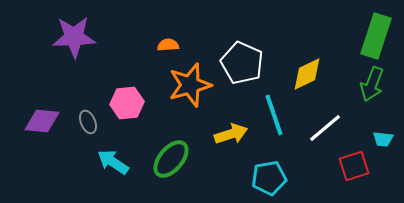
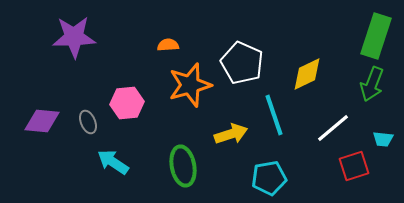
white line: moved 8 px right
green ellipse: moved 12 px right, 7 px down; rotated 51 degrees counterclockwise
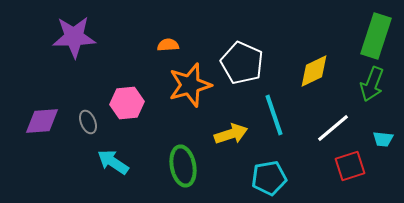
yellow diamond: moved 7 px right, 3 px up
purple diamond: rotated 9 degrees counterclockwise
red square: moved 4 px left
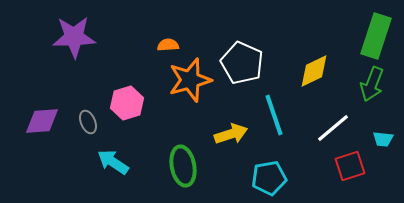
orange star: moved 5 px up
pink hexagon: rotated 12 degrees counterclockwise
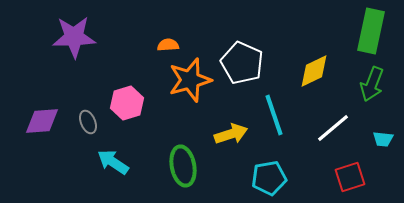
green rectangle: moved 5 px left, 5 px up; rotated 6 degrees counterclockwise
red square: moved 11 px down
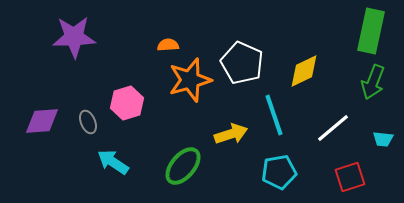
yellow diamond: moved 10 px left
green arrow: moved 1 px right, 2 px up
green ellipse: rotated 51 degrees clockwise
cyan pentagon: moved 10 px right, 6 px up
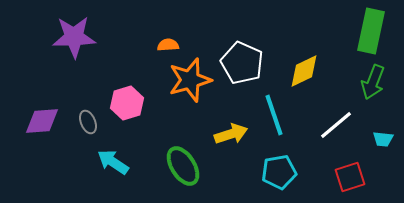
white line: moved 3 px right, 3 px up
green ellipse: rotated 72 degrees counterclockwise
